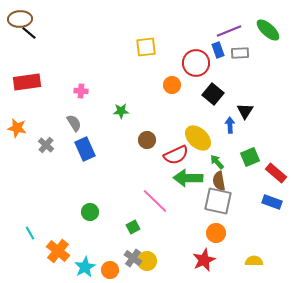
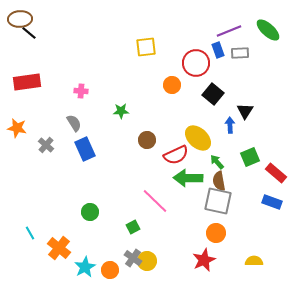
orange cross at (58, 251): moved 1 px right, 3 px up
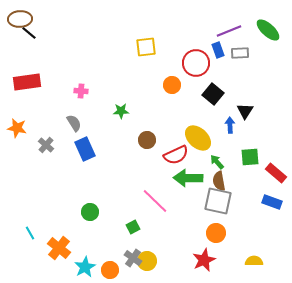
green square at (250, 157): rotated 18 degrees clockwise
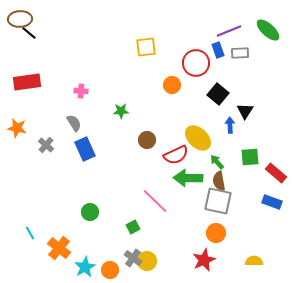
black square at (213, 94): moved 5 px right
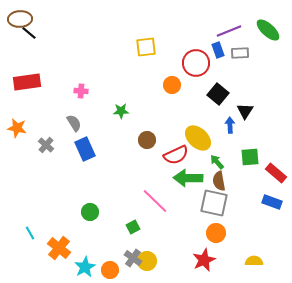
gray square at (218, 201): moved 4 px left, 2 px down
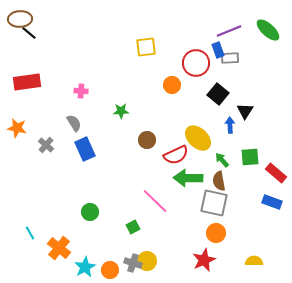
gray rectangle at (240, 53): moved 10 px left, 5 px down
green arrow at (217, 162): moved 5 px right, 2 px up
gray cross at (133, 258): moved 5 px down; rotated 18 degrees counterclockwise
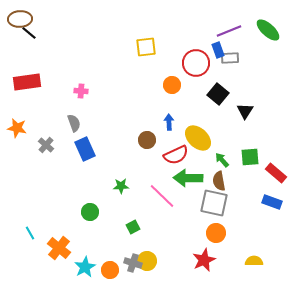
green star at (121, 111): moved 75 px down
gray semicircle at (74, 123): rotated 12 degrees clockwise
blue arrow at (230, 125): moved 61 px left, 3 px up
pink line at (155, 201): moved 7 px right, 5 px up
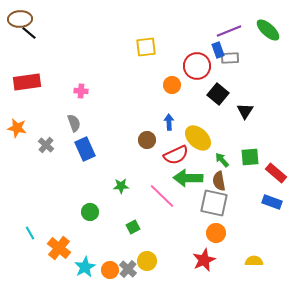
red circle at (196, 63): moved 1 px right, 3 px down
gray cross at (133, 263): moved 5 px left, 6 px down; rotated 24 degrees clockwise
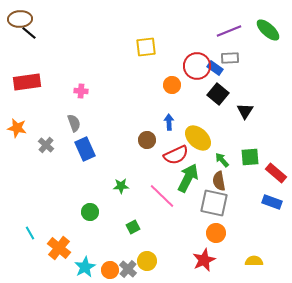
blue rectangle at (218, 50): moved 3 px left, 18 px down; rotated 35 degrees counterclockwise
green arrow at (188, 178): rotated 116 degrees clockwise
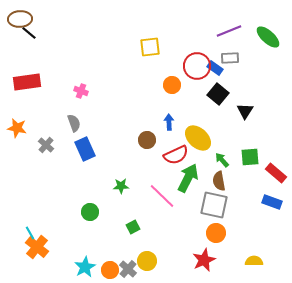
green ellipse at (268, 30): moved 7 px down
yellow square at (146, 47): moved 4 px right
pink cross at (81, 91): rotated 16 degrees clockwise
gray square at (214, 203): moved 2 px down
orange cross at (59, 248): moved 22 px left, 1 px up
